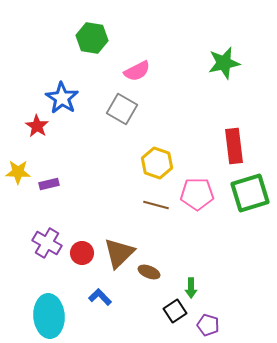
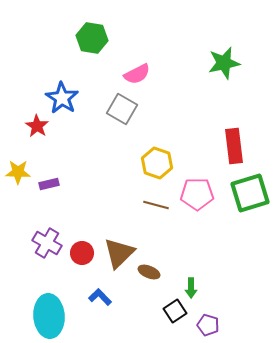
pink semicircle: moved 3 px down
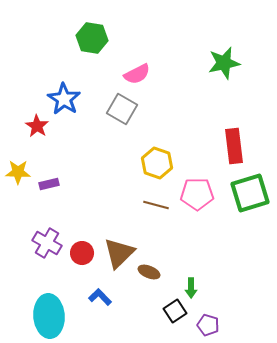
blue star: moved 2 px right, 1 px down
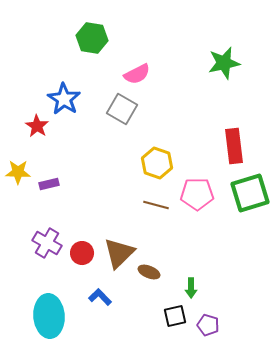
black square: moved 5 px down; rotated 20 degrees clockwise
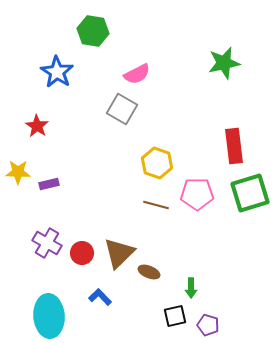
green hexagon: moved 1 px right, 7 px up
blue star: moved 7 px left, 27 px up
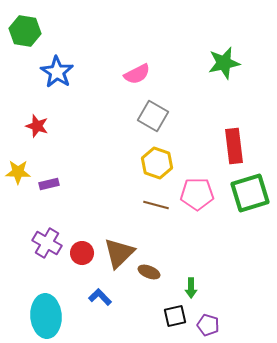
green hexagon: moved 68 px left
gray square: moved 31 px right, 7 px down
red star: rotated 15 degrees counterclockwise
cyan ellipse: moved 3 px left
